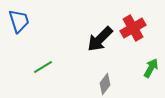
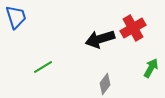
blue trapezoid: moved 3 px left, 4 px up
black arrow: rotated 28 degrees clockwise
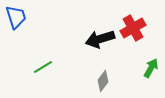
gray diamond: moved 2 px left, 3 px up
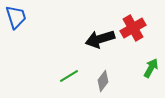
green line: moved 26 px right, 9 px down
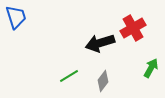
black arrow: moved 4 px down
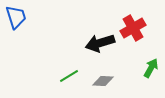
gray diamond: rotated 55 degrees clockwise
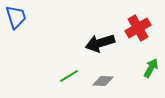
red cross: moved 5 px right
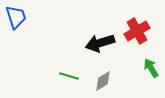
red cross: moved 1 px left, 3 px down
green arrow: rotated 60 degrees counterclockwise
green line: rotated 48 degrees clockwise
gray diamond: rotated 35 degrees counterclockwise
